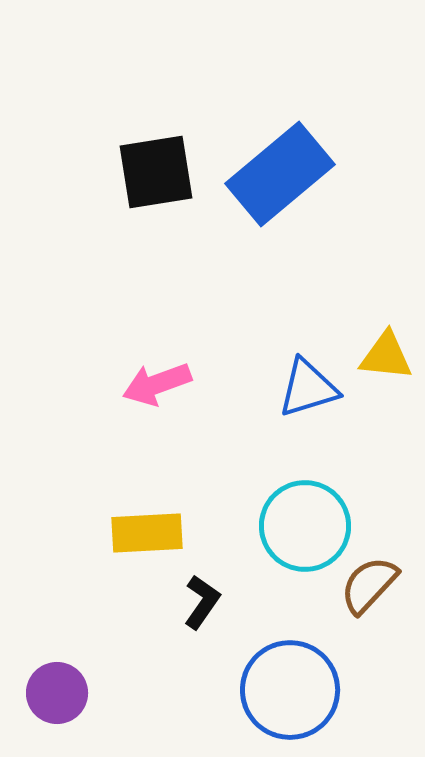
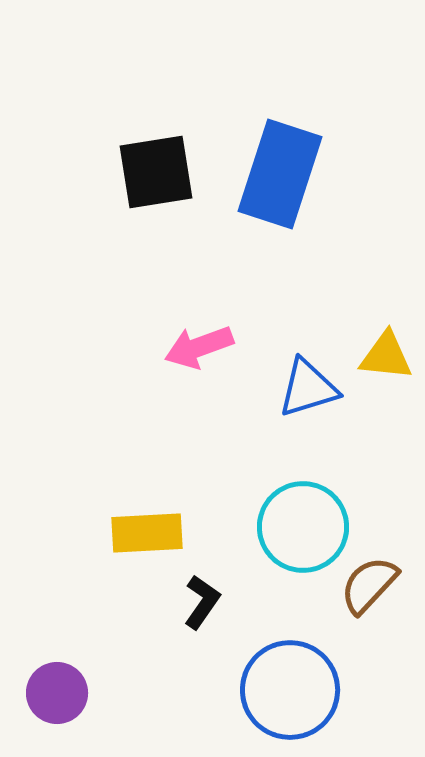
blue rectangle: rotated 32 degrees counterclockwise
pink arrow: moved 42 px right, 37 px up
cyan circle: moved 2 px left, 1 px down
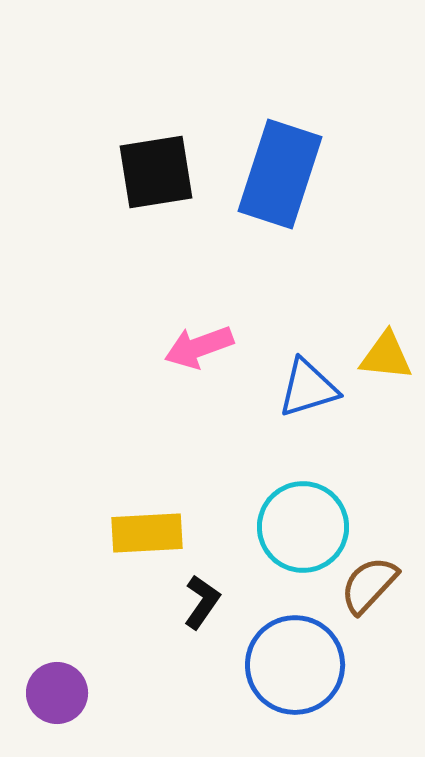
blue circle: moved 5 px right, 25 px up
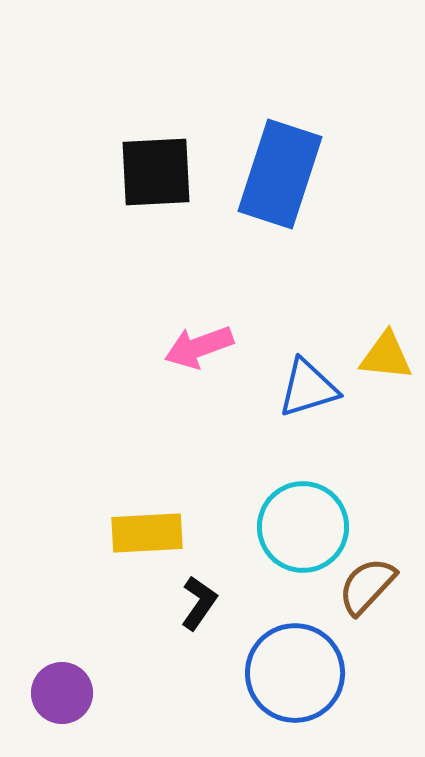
black square: rotated 6 degrees clockwise
brown semicircle: moved 2 px left, 1 px down
black L-shape: moved 3 px left, 1 px down
blue circle: moved 8 px down
purple circle: moved 5 px right
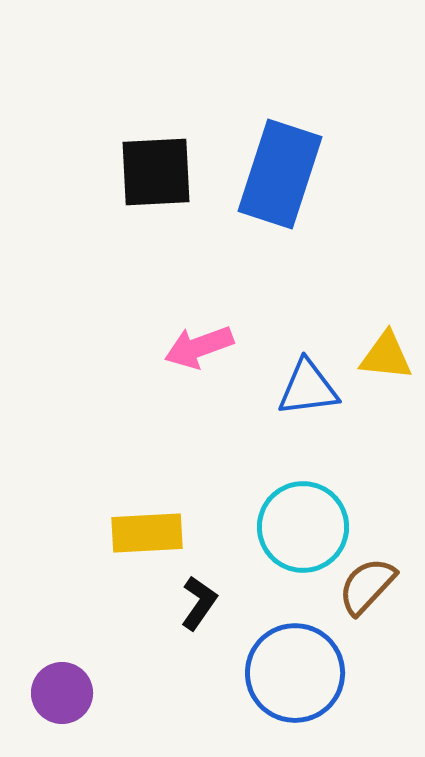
blue triangle: rotated 10 degrees clockwise
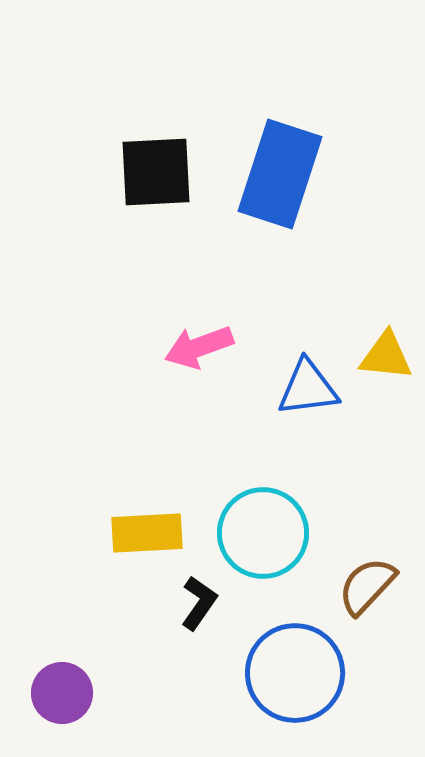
cyan circle: moved 40 px left, 6 px down
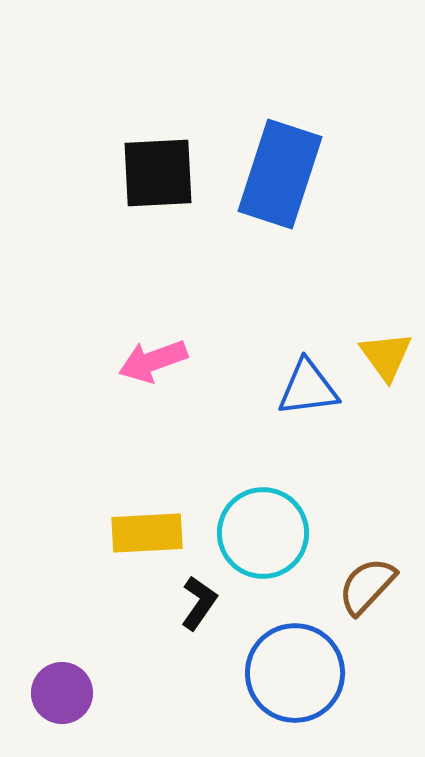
black square: moved 2 px right, 1 px down
pink arrow: moved 46 px left, 14 px down
yellow triangle: rotated 48 degrees clockwise
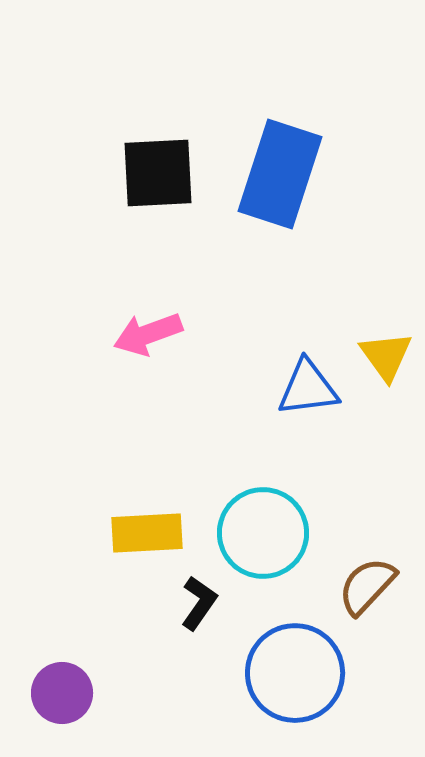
pink arrow: moved 5 px left, 27 px up
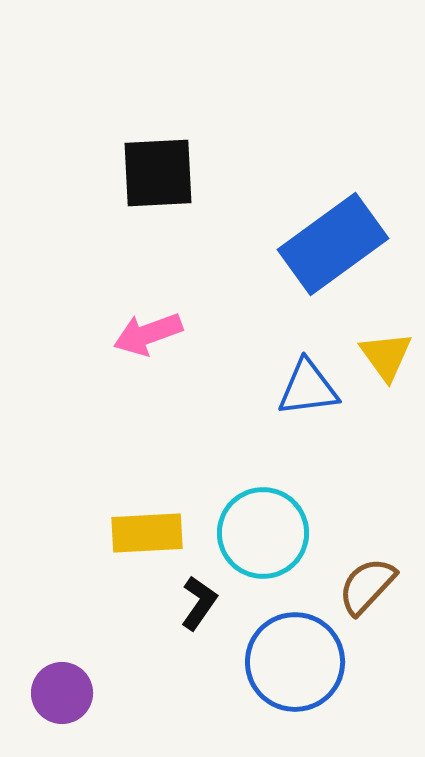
blue rectangle: moved 53 px right, 70 px down; rotated 36 degrees clockwise
blue circle: moved 11 px up
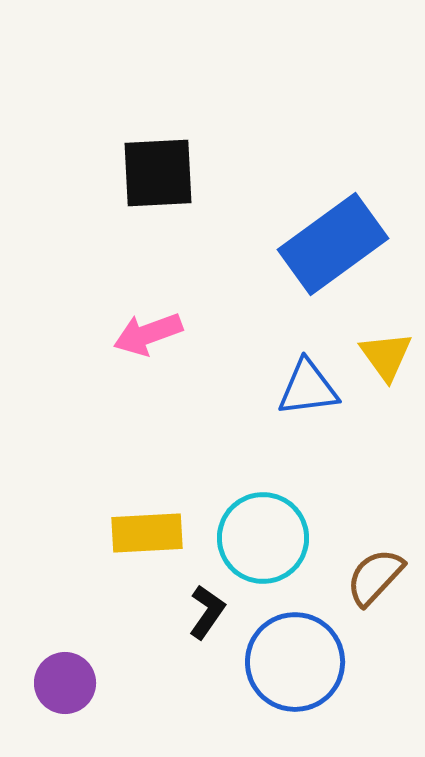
cyan circle: moved 5 px down
brown semicircle: moved 8 px right, 9 px up
black L-shape: moved 8 px right, 9 px down
purple circle: moved 3 px right, 10 px up
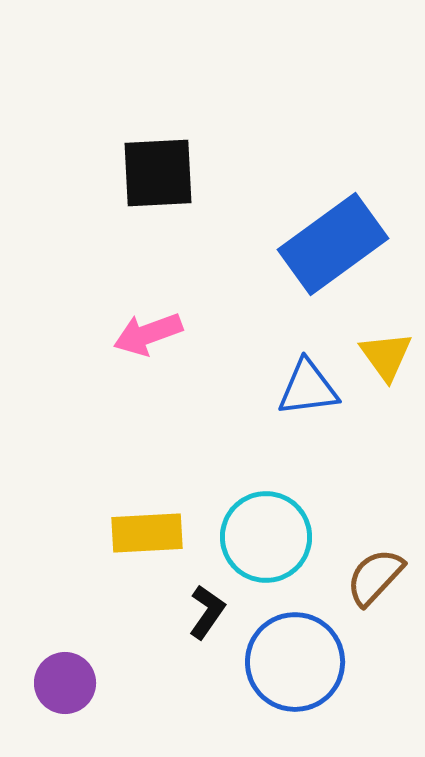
cyan circle: moved 3 px right, 1 px up
